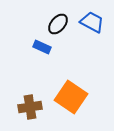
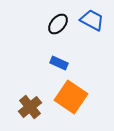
blue trapezoid: moved 2 px up
blue rectangle: moved 17 px right, 16 px down
brown cross: rotated 30 degrees counterclockwise
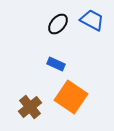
blue rectangle: moved 3 px left, 1 px down
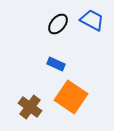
brown cross: rotated 15 degrees counterclockwise
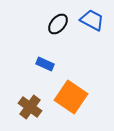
blue rectangle: moved 11 px left
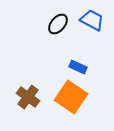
blue rectangle: moved 33 px right, 3 px down
brown cross: moved 2 px left, 10 px up
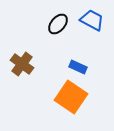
brown cross: moved 6 px left, 33 px up
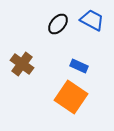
blue rectangle: moved 1 px right, 1 px up
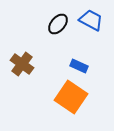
blue trapezoid: moved 1 px left
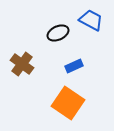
black ellipse: moved 9 px down; rotated 25 degrees clockwise
blue rectangle: moved 5 px left; rotated 48 degrees counterclockwise
orange square: moved 3 px left, 6 px down
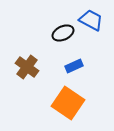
black ellipse: moved 5 px right
brown cross: moved 5 px right, 3 px down
